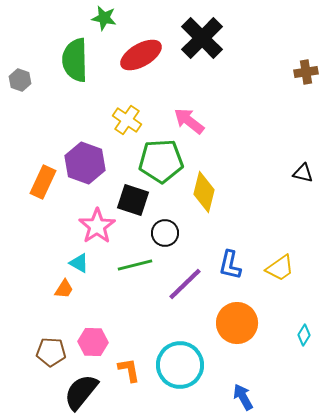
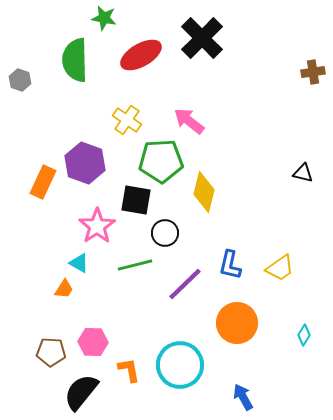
brown cross: moved 7 px right
black square: moved 3 px right; rotated 8 degrees counterclockwise
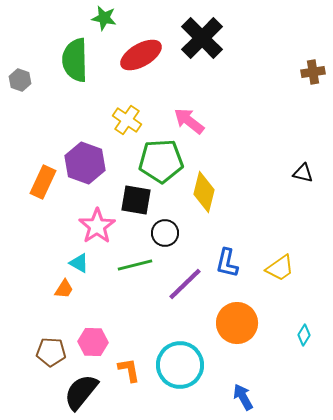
blue L-shape: moved 3 px left, 2 px up
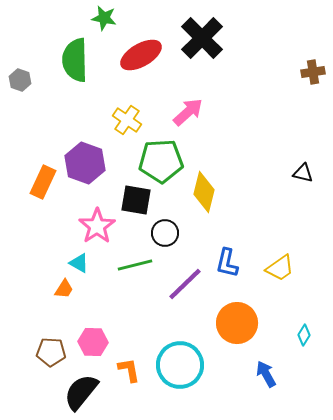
pink arrow: moved 1 px left, 9 px up; rotated 100 degrees clockwise
blue arrow: moved 23 px right, 23 px up
